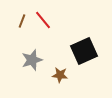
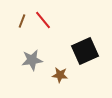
black square: moved 1 px right
gray star: rotated 10 degrees clockwise
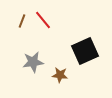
gray star: moved 1 px right, 2 px down
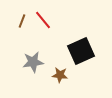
black square: moved 4 px left
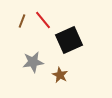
black square: moved 12 px left, 11 px up
brown star: rotated 21 degrees clockwise
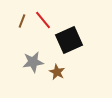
brown star: moved 3 px left, 3 px up
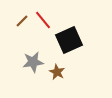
brown line: rotated 24 degrees clockwise
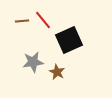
brown line: rotated 40 degrees clockwise
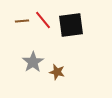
black square: moved 2 px right, 15 px up; rotated 16 degrees clockwise
gray star: rotated 25 degrees counterclockwise
brown star: rotated 14 degrees counterclockwise
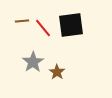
red line: moved 8 px down
brown star: rotated 21 degrees clockwise
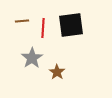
red line: rotated 42 degrees clockwise
gray star: moved 1 px left, 4 px up
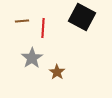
black square: moved 11 px right, 8 px up; rotated 36 degrees clockwise
